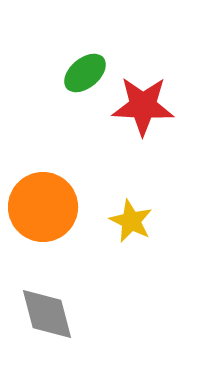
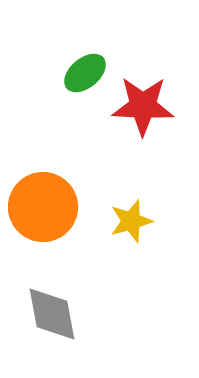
yellow star: rotated 30 degrees clockwise
gray diamond: moved 5 px right; rotated 4 degrees clockwise
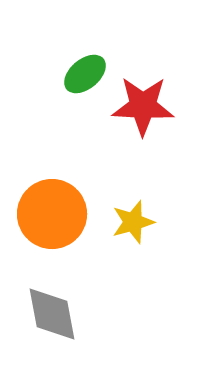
green ellipse: moved 1 px down
orange circle: moved 9 px right, 7 px down
yellow star: moved 2 px right, 1 px down
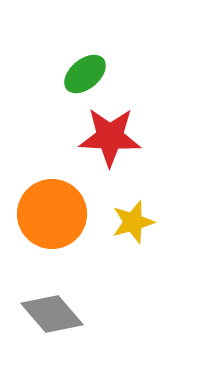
red star: moved 33 px left, 31 px down
gray diamond: rotated 30 degrees counterclockwise
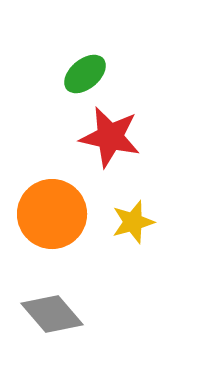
red star: rotated 10 degrees clockwise
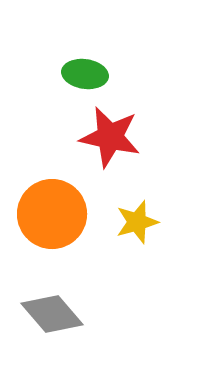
green ellipse: rotated 48 degrees clockwise
yellow star: moved 4 px right
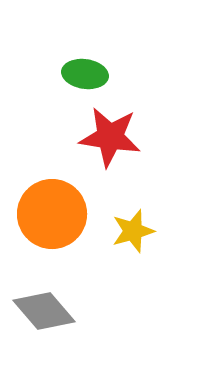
red star: rotated 4 degrees counterclockwise
yellow star: moved 4 px left, 9 px down
gray diamond: moved 8 px left, 3 px up
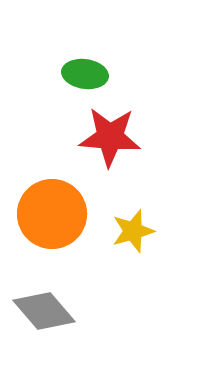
red star: rotated 4 degrees counterclockwise
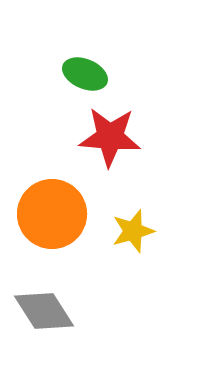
green ellipse: rotated 15 degrees clockwise
gray diamond: rotated 8 degrees clockwise
